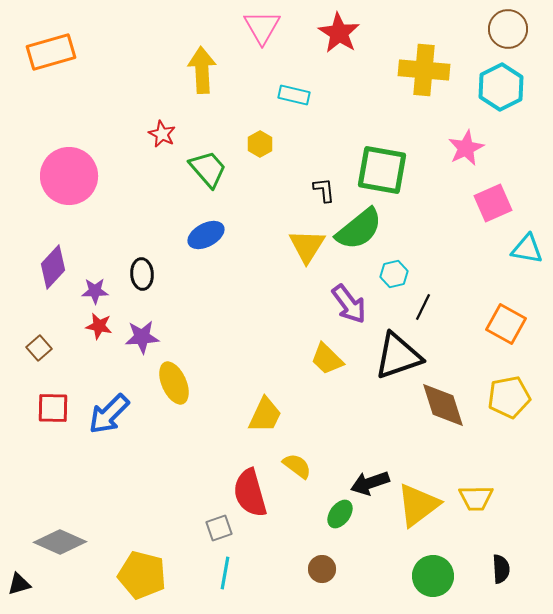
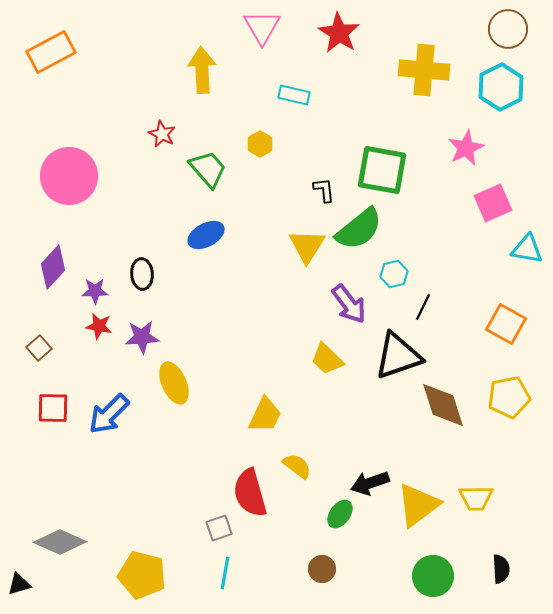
orange rectangle at (51, 52): rotated 12 degrees counterclockwise
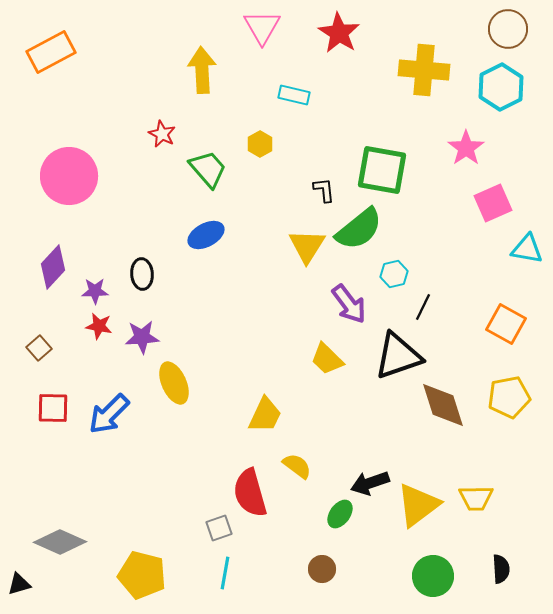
pink star at (466, 148): rotated 9 degrees counterclockwise
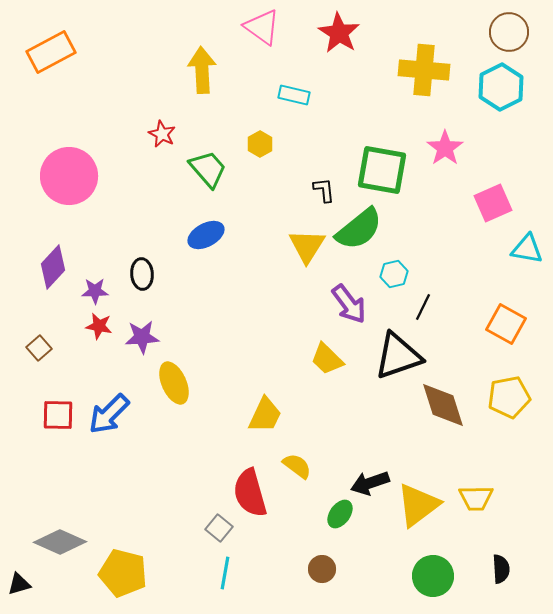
pink triangle at (262, 27): rotated 24 degrees counterclockwise
brown circle at (508, 29): moved 1 px right, 3 px down
pink star at (466, 148): moved 21 px left
red square at (53, 408): moved 5 px right, 7 px down
gray square at (219, 528): rotated 32 degrees counterclockwise
yellow pentagon at (142, 575): moved 19 px left, 2 px up
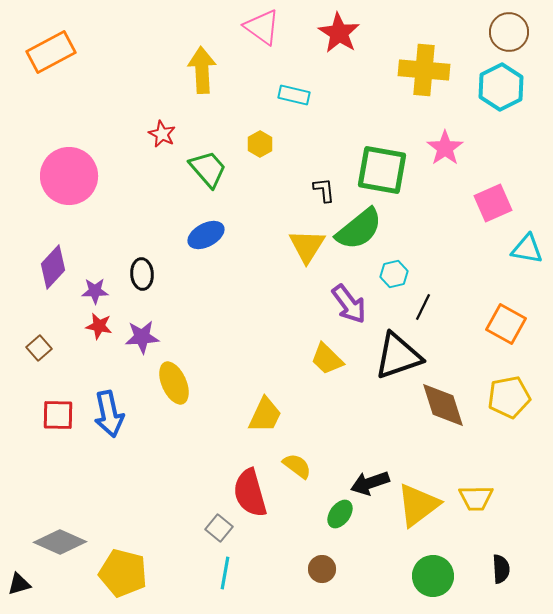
blue arrow at (109, 414): rotated 57 degrees counterclockwise
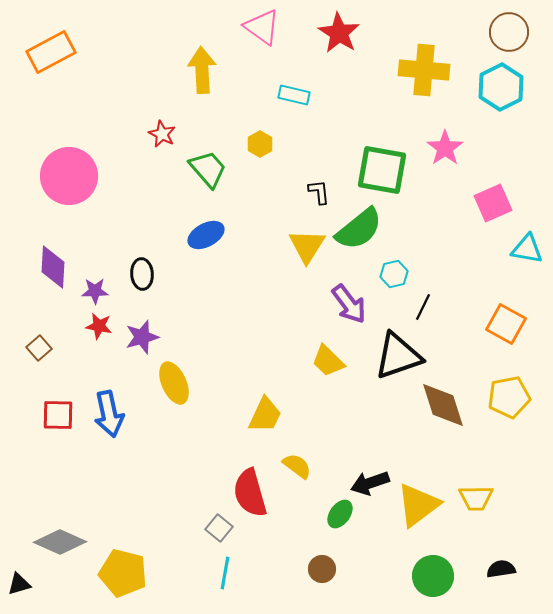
black L-shape at (324, 190): moved 5 px left, 2 px down
purple diamond at (53, 267): rotated 39 degrees counterclockwise
purple star at (142, 337): rotated 12 degrees counterclockwise
yellow trapezoid at (327, 359): moved 1 px right, 2 px down
black semicircle at (501, 569): rotated 96 degrees counterclockwise
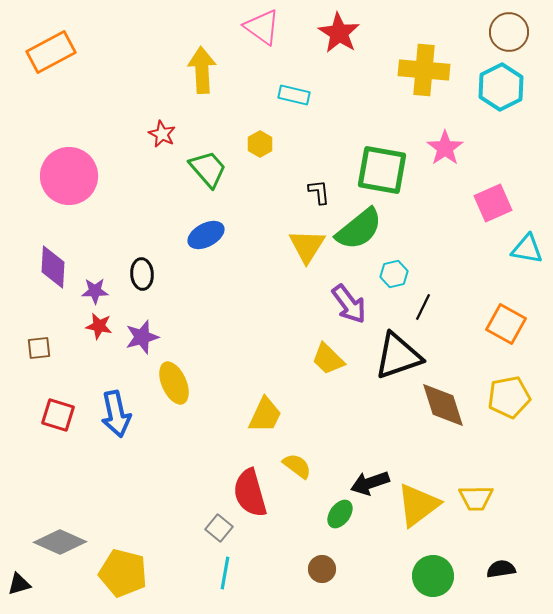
brown square at (39, 348): rotated 35 degrees clockwise
yellow trapezoid at (328, 361): moved 2 px up
blue arrow at (109, 414): moved 7 px right
red square at (58, 415): rotated 16 degrees clockwise
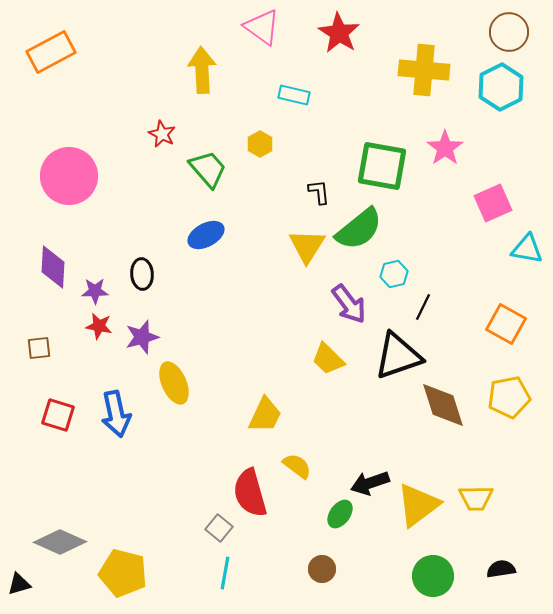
green square at (382, 170): moved 4 px up
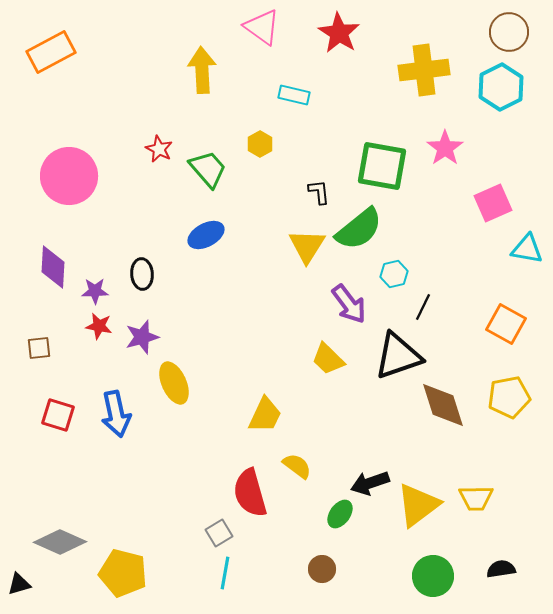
yellow cross at (424, 70): rotated 12 degrees counterclockwise
red star at (162, 134): moved 3 px left, 15 px down
gray square at (219, 528): moved 5 px down; rotated 20 degrees clockwise
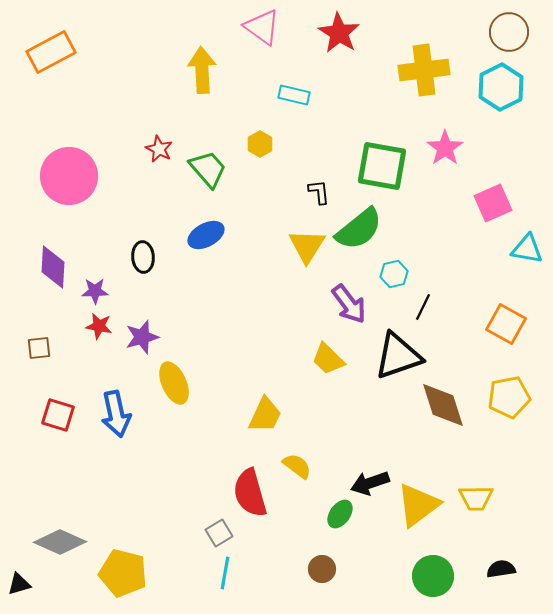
black ellipse at (142, 274): moved 1 px right, 17 px up
